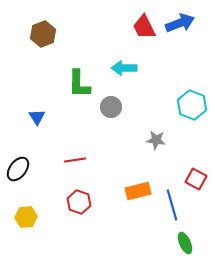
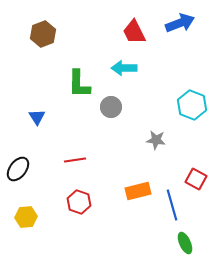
red trapezoid: moved 10 px left, 5 px down
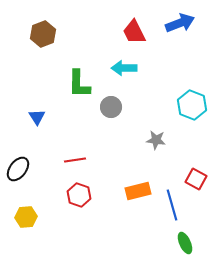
red hexagon: moved 7 px up
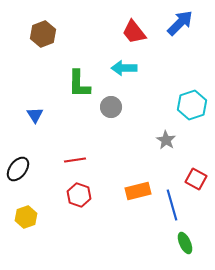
blue arrow: rotated 24 degrees counterclockwise
red trapezoid: rotated 12 degrees counterclockwise
cyan hexagon: rotated 20 degrees clockwise
blue triangle: moved 2 px left, 2 px up
gray star: moved 10 px right; rotated 24 degrees clockwise
yellow hexagon: rotated 15 degrees counterclockwise
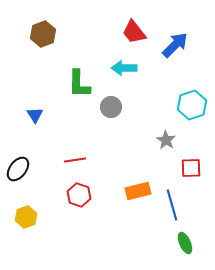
blue arrow: moved 5 px left, 22 px down
red square: moved 5 px left, 11 px up; rotated 30 degrees counterclockwise
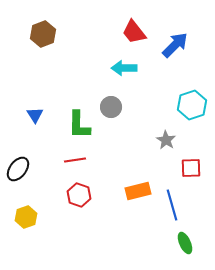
green L-shape: moved 41 px down
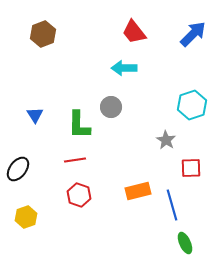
blue arrow: moved 18 px right, 11 px up
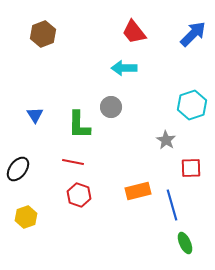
red line: moved 2 px left, 2 px down; rotated 20 degrees clockwise
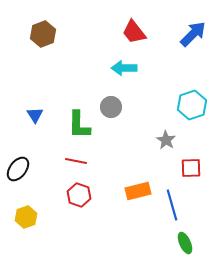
red line: moved 3 px right, 1 px up
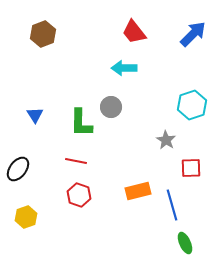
green L-shape: moved 2 px right, 2 px up
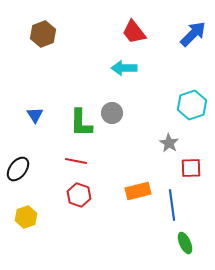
gray circle: moved 1 px right, 6 px down
gray star: moved 3 px right, 3 px down
blue line: rotated 8 degrees clockwise
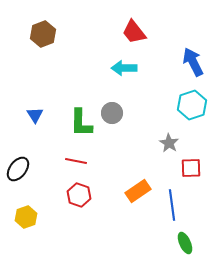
blue arrow: moved 28 px down; rotated 72 degrees counterclockwise
orange rectangle: rotated 20 degrees counterclockwise
